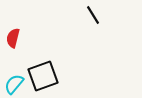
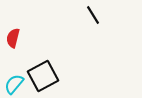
black square: rotated 8 degrees counterclockwise
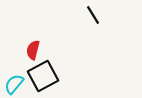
red semicircle: moved 20 px right, 12 px down
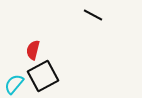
black line: rotated 30 degrees counterclockwise
